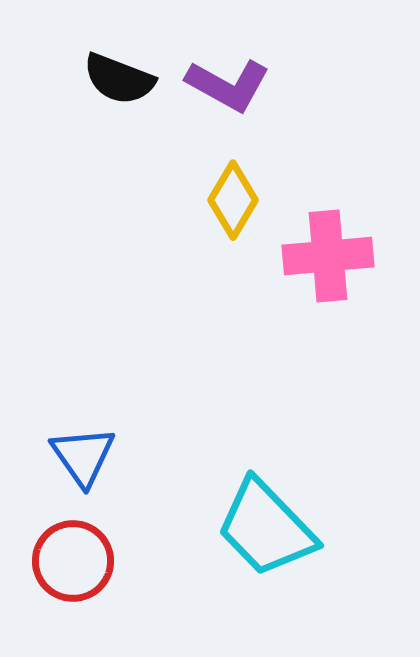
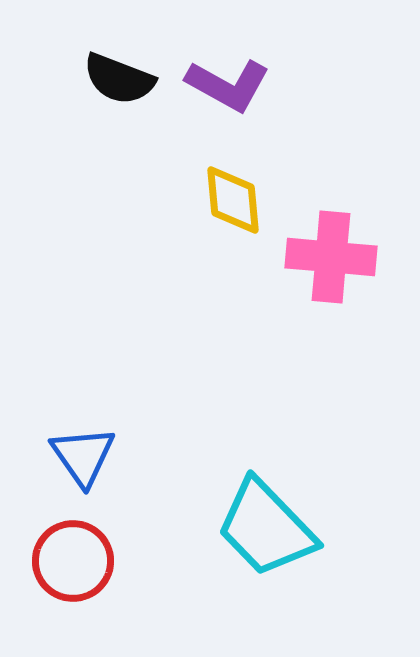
yellow diamond: rotated 36 degrees counterclockwise
pink cross: moved 3 px right, 1 px down; rotated 10 degrees clockwise
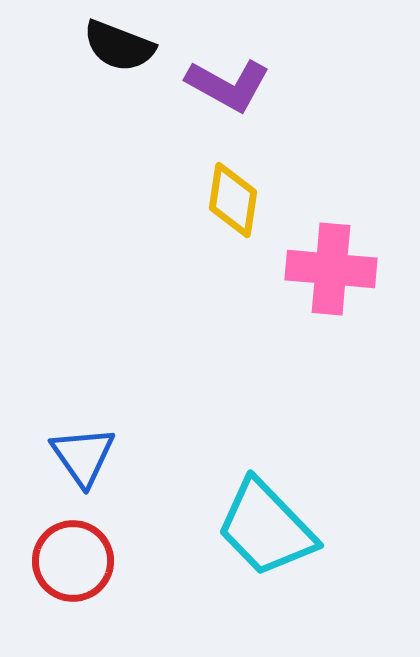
black semicircle: moved 33 px up
yellow diamond: rotated 14 degrees clockwise
pink cross: moved 12 px down
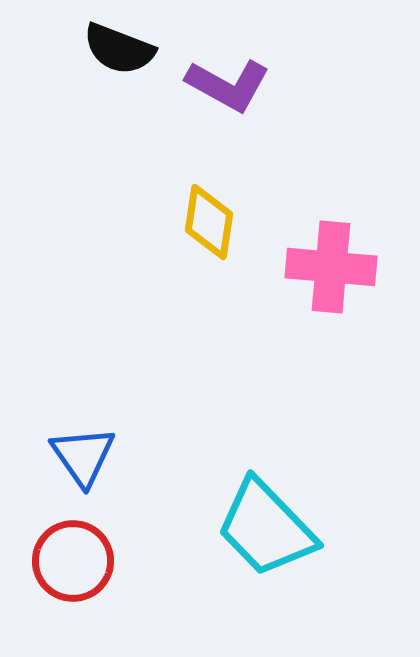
black semicircle: moved 3 px down
yellow diamond: moved 24 px left, 22 px down
pink cross: moved 2 px up
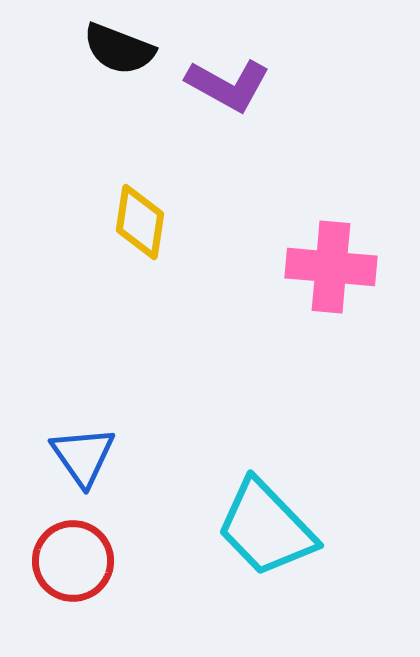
yellow diamond: moved 69 px left
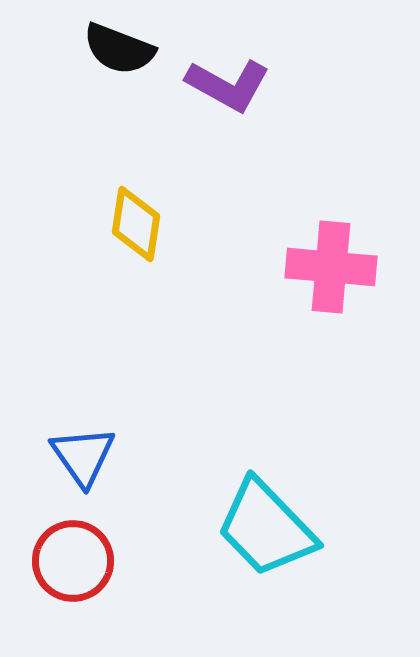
yellow diamond: moved 4 px left, 2 px down
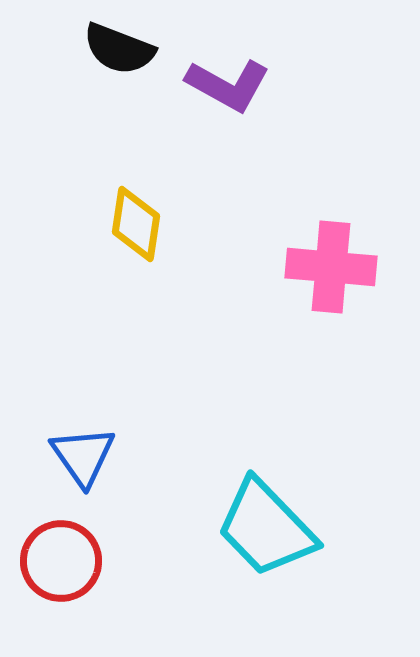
red circle: moved 12 px left
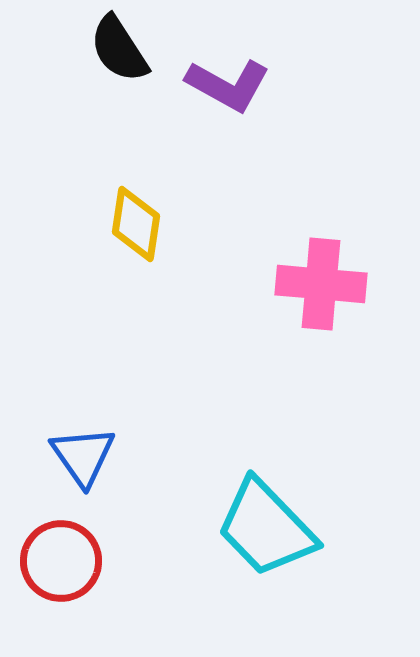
black semicircle: rotated 36 degrees clockwise
pink cross: moved 10 px left, 17 px down
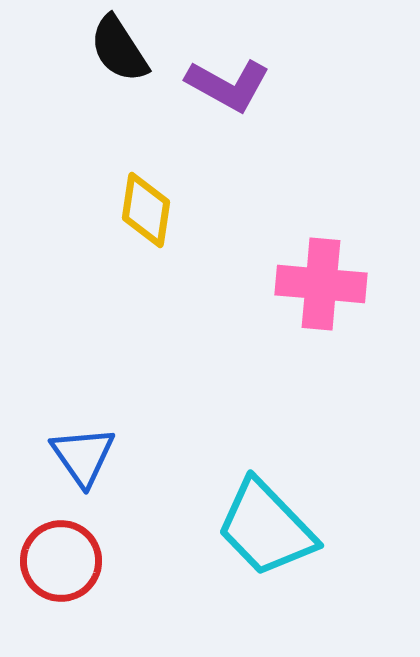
yellow diamond: moved 10 px right, 14 px up
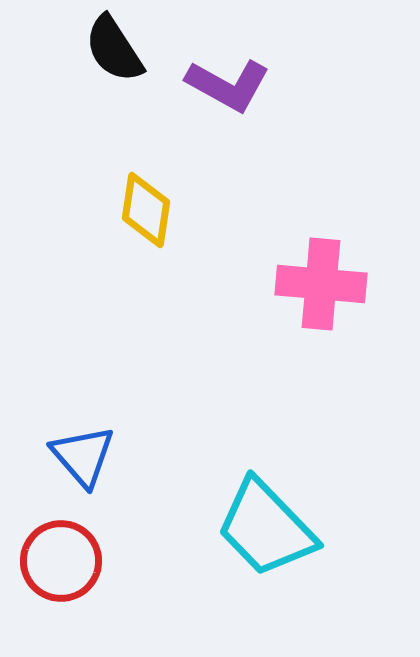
black semicircle: moved 5 px left
blue triangle: rotated 6 degrees counterclockwise
